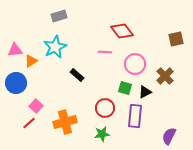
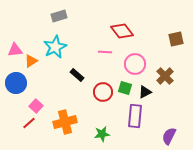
red circle: moved 2 px left, 16 px up
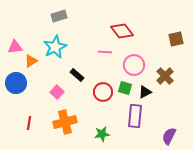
pink triangle: moved 3 px up
pink circle: moved 1 px left, 1 px down
pink square: moved 21 px right, 14 px up
red line: rotated 40 degrees counterclockwise
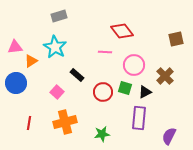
cyan star: rotated 15 degrees counterclockwise
purple rectangle: moved 4 px right, 2 px down
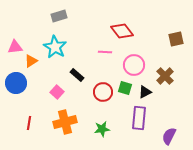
green star: moved 5 px up
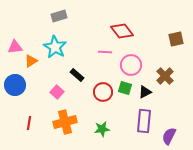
pink circle: moved 3 px left
blue circle: moved 1 px left, 2 px down
purple rectangle: moved 5 px right, 3 px down
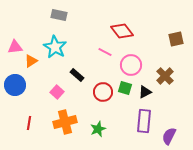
gray rectangle: moved 1 px up; rotated 28 degrees clockwise
pink line: rotated 24 degrees clockwise
green star: moved 4 px left; rotated 14 degrees counterclockwise
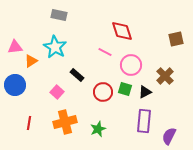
red diamond: rotated 20 degrees clockwise
green square: moved 1 px down
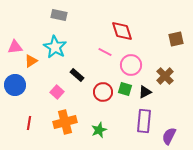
green star: moved 1 px right, 1 px down
